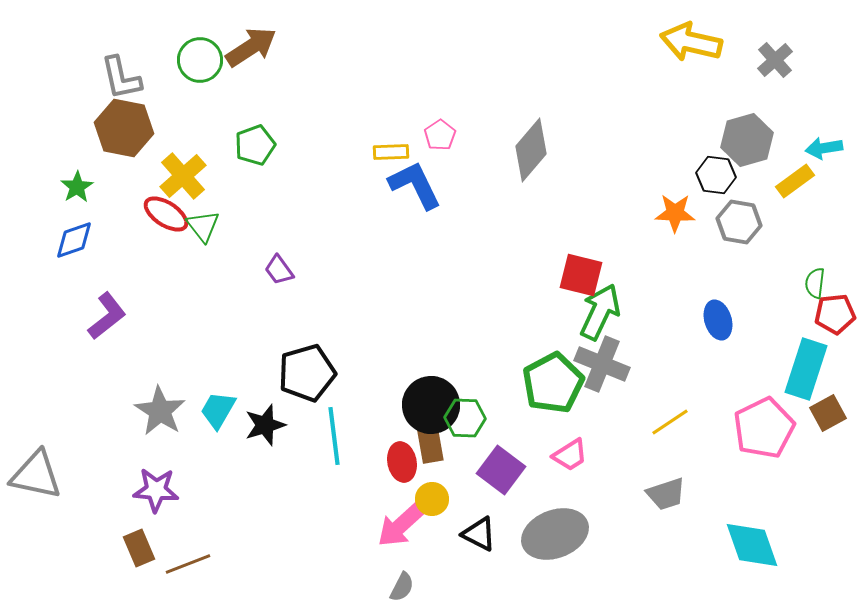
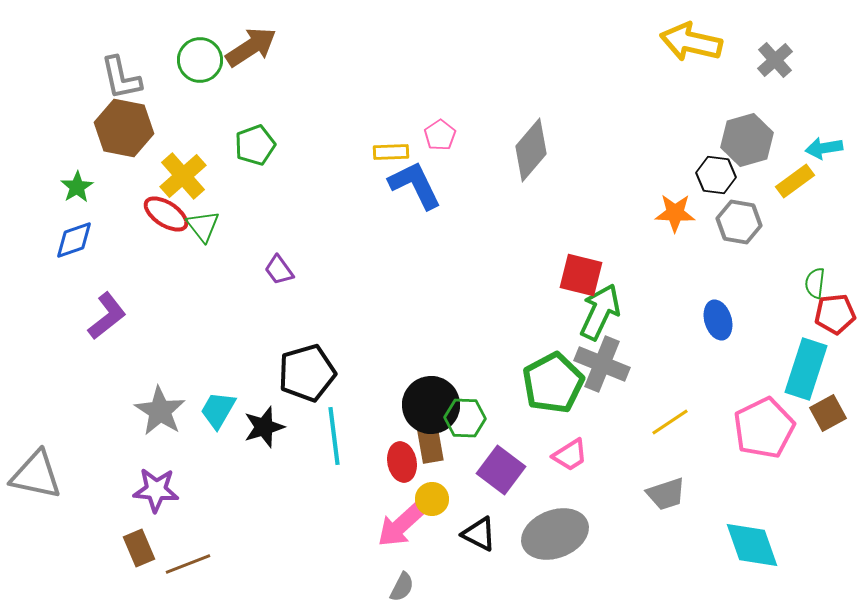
black star at (265, 425): moved 1 px left, 2 px down
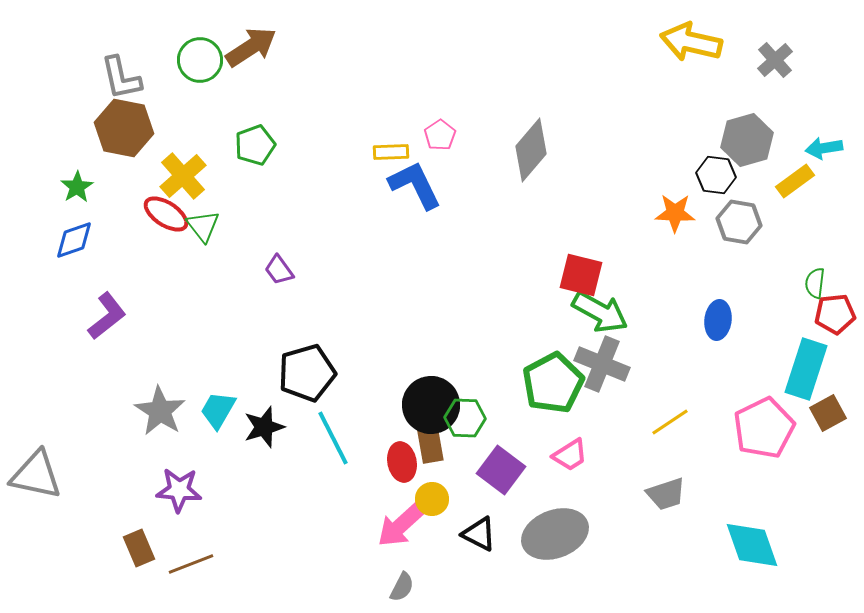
green arrow at (600, 312): rotated 94 degrees clockwise
blue ellipse at (718, 320): rotated 24 degrees clockwise
cyan line at (334, 436): moved 1 px left, 2 px down; rotated 20 degrees counterclockwise
purple star at (156, 490): moved 23 px right
brown line at (188, 564): moved 3 px right
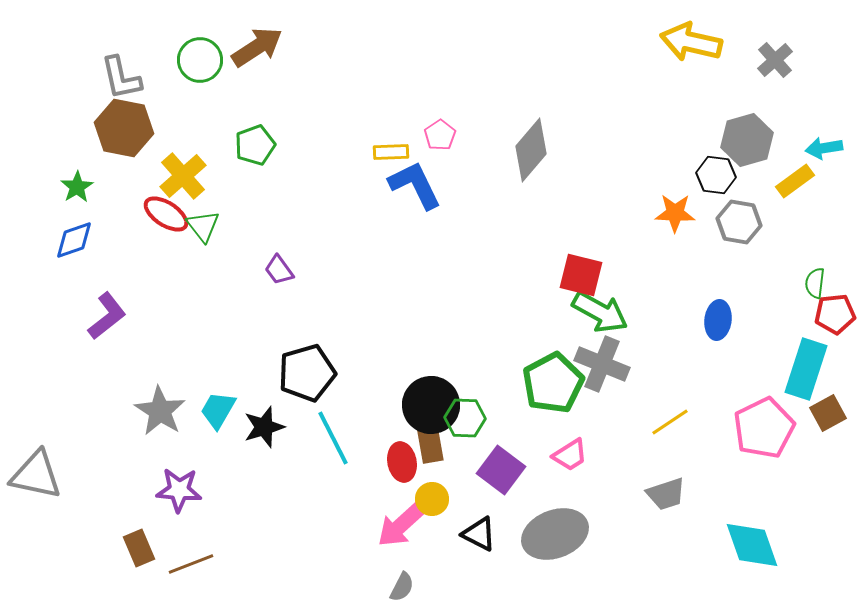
brown arrow at (251, 47): moved 6 px right
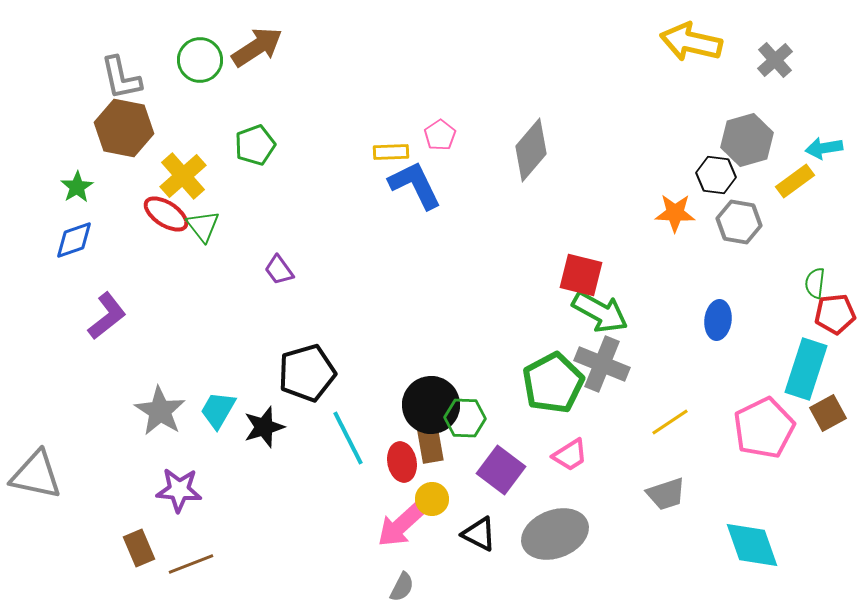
cyan line at (333, 438): moved 15 px right
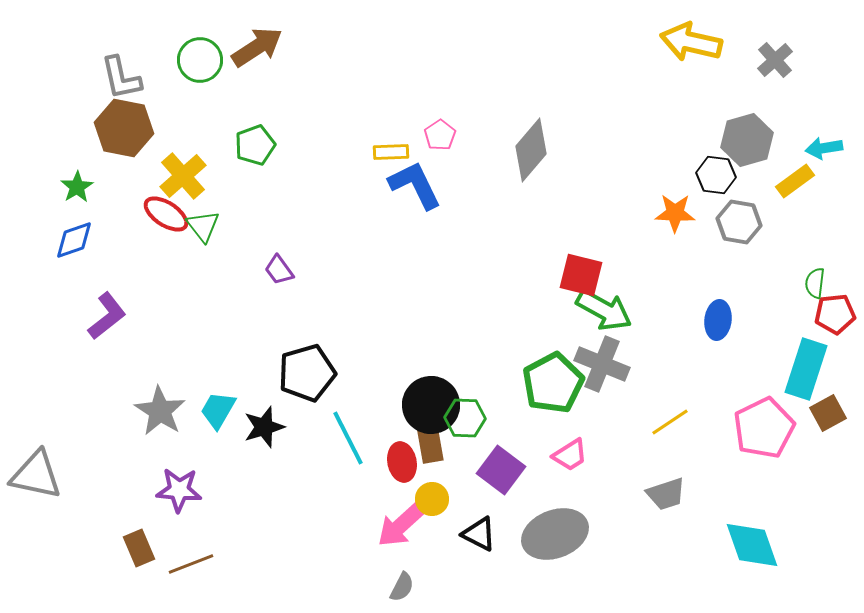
green arrow at (600, 312): moved 4 px right, 2 px up
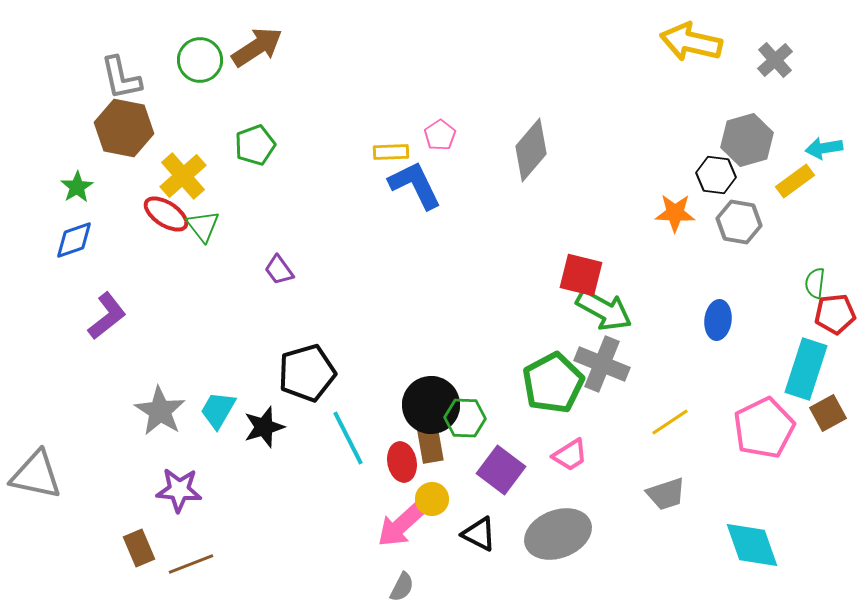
gray ellipse at (555, 534): moved 3 px right
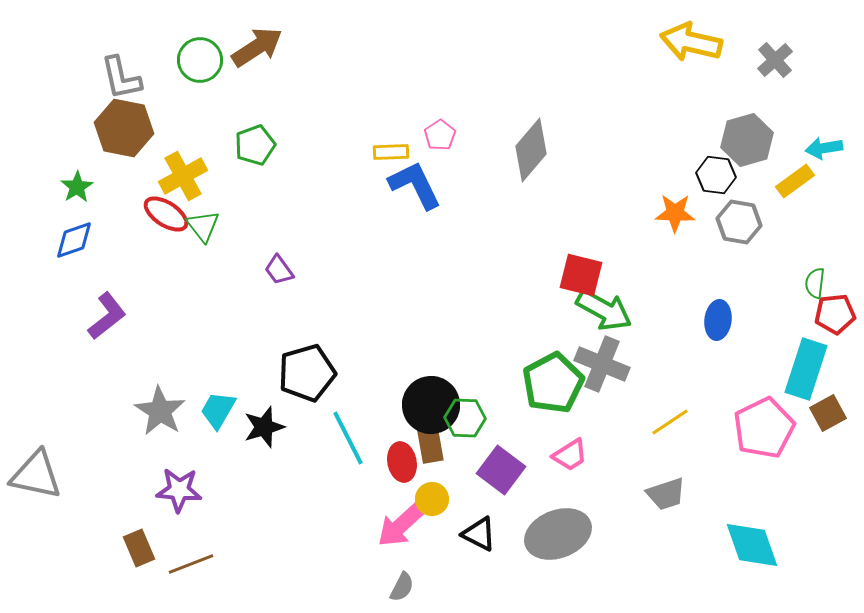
yellow cross at (183, 176): rotated 12 degrees clockwise
